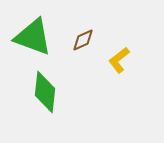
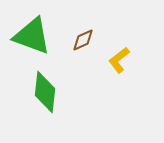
green triangle: moved 1 px left, 1 px up
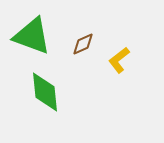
brown diamond: moved 4 px down
green diamond: rotated 12 degrees counterclockwise
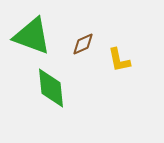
yellow L-shape: rotated 64 degrees counterclockwise
green diamond: moved 6 px right, 4 px up
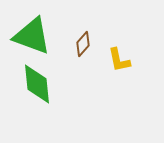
brown diamond: rotated 25 degrees counterclockwise
green diamond: moved 14 px left, 4 px up
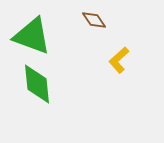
brown diamond: moved 11 px right, 24 px up; rotated 75 degrees counterclockwise
yellow L-shape: rotated 60 degrees clockwise
